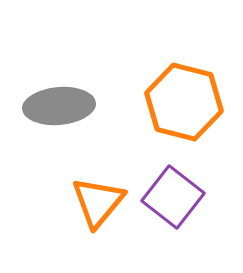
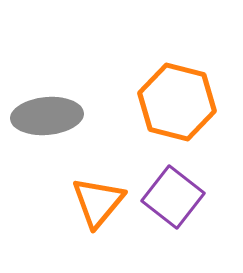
orange hexagon: moved 7 px left
gray ellipse: moved 12 px left, 10 px down
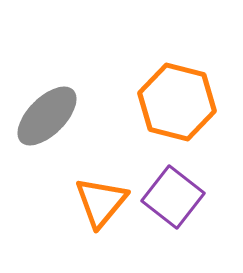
gray ellipse: rotated 40 degrees counterclockwise
orange triangle: moved 3 px right
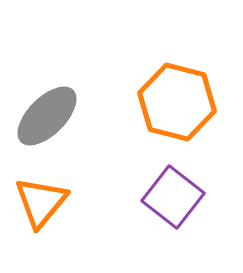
orange triangle: moved 60 px left
